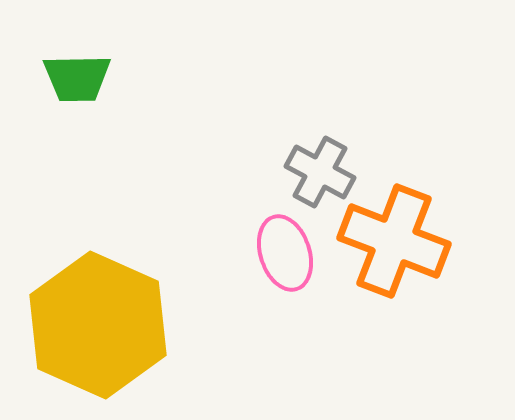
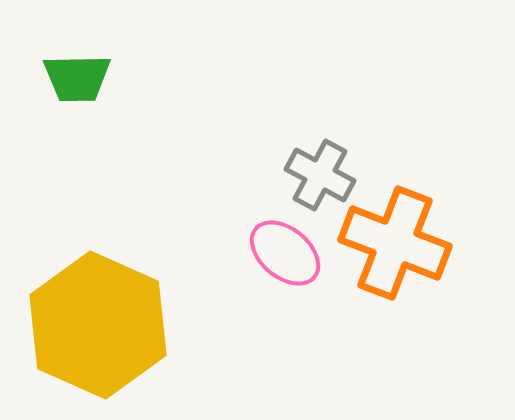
gray cross: moved 3 px down
orange cross: moved 1 px right, 2 px down
pink ellipse: rotated 32 degrees counterclockwise
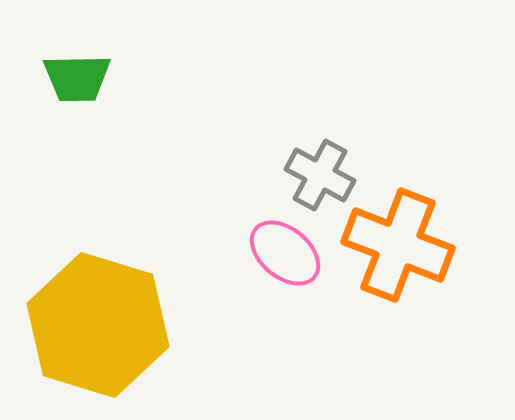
orange cross: moved 3 px right, 2 px down
yellow hexagon: rotated 7 degrees counterclockwise
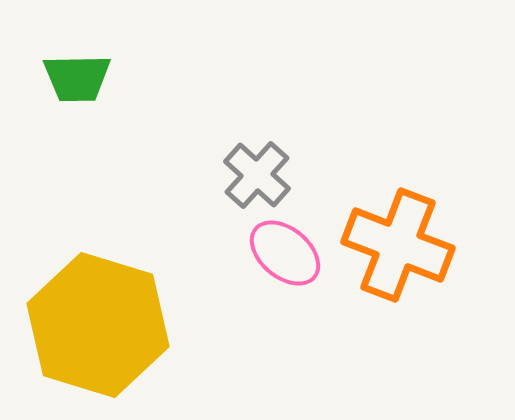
gray cross: moved 63 px left; rotated 14 degrees clockwise
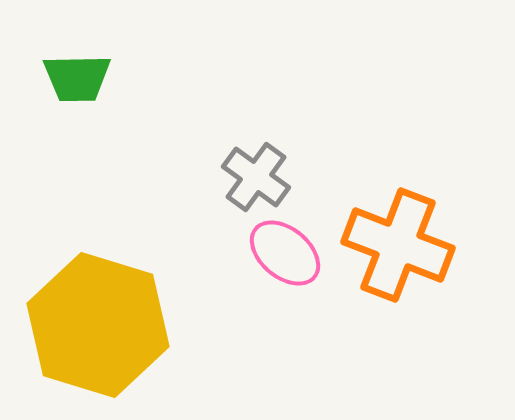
gray cross: moved 1 px left, 2 px down; rotated 6 degrees counterclockwise
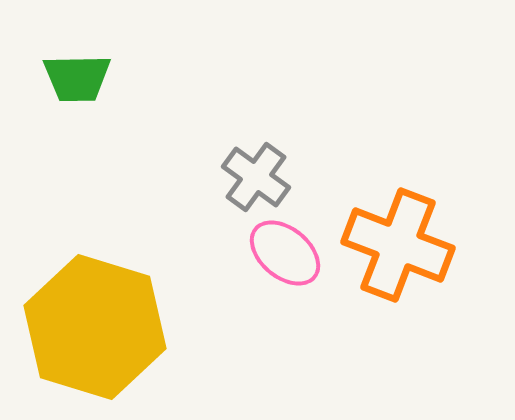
yellow hexagon: moved 3 px left, 2 px down
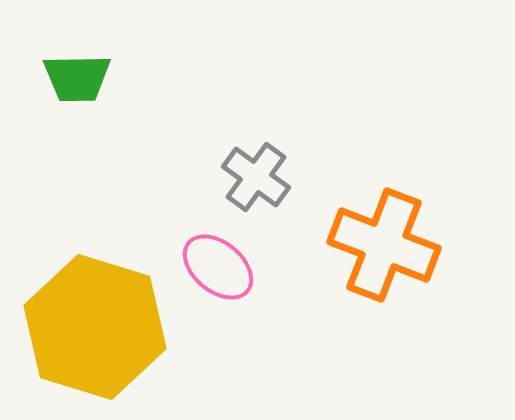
orange cross: moved 14 px left
pink ellipse: moved 67 px left, 14 px down
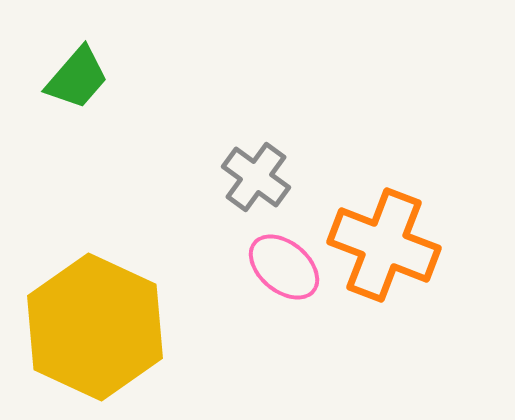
green trapezoid: rotated 48 degrees counterclockwise
pink ellipse: moved 66 px right
yellow hexagon: rotated 8 degrees clockwise
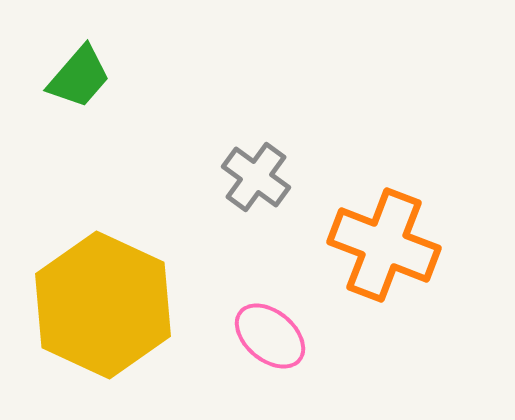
green trapezoid: moved 2 px right, 1 px up
pink ellipse: moved 14 px left, 69 px down
yellow hexagon: moved 8 px right, 22 px up
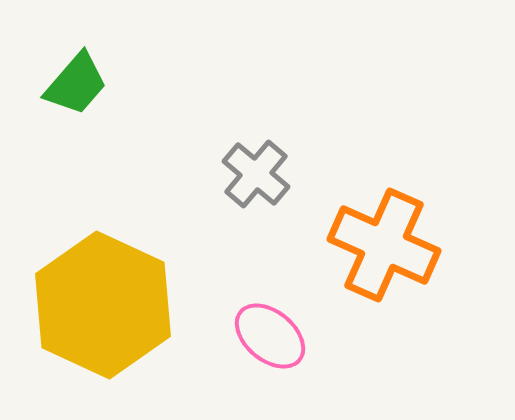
green trapezoid: moved 3 px left, 7 px down
gray cross: moved 3 px up; rotated 4 degrees clockwise
orange cross: rotated 3 degrees clockwise
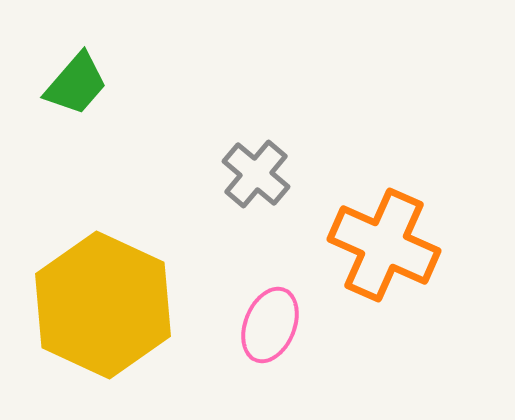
pink ellipse: moved 11 px up; rotated 72 degrees clockwise
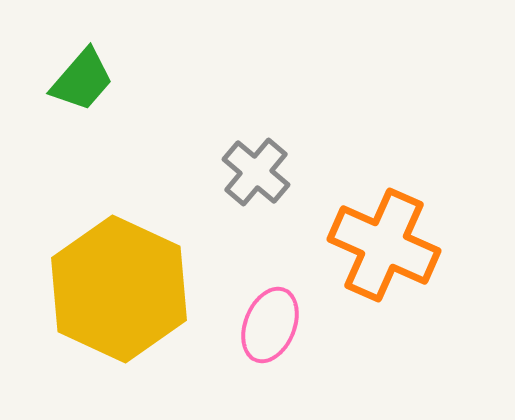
green trapezoid: moved 6 px right, 4 px up
gray cross: moved 2 px up
yellow hexagon: moved 16 px right, 16 px up
